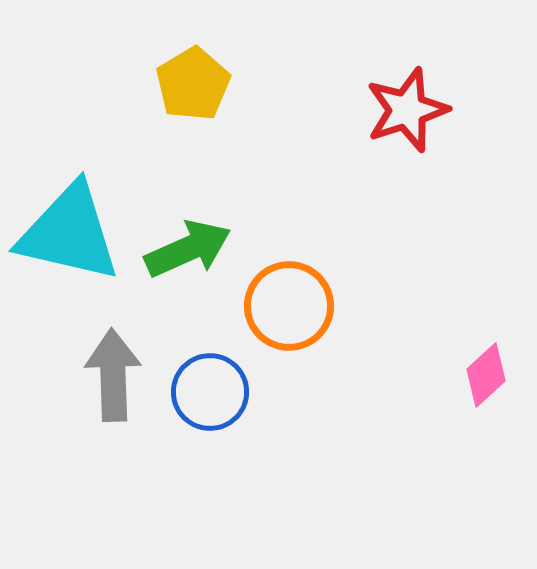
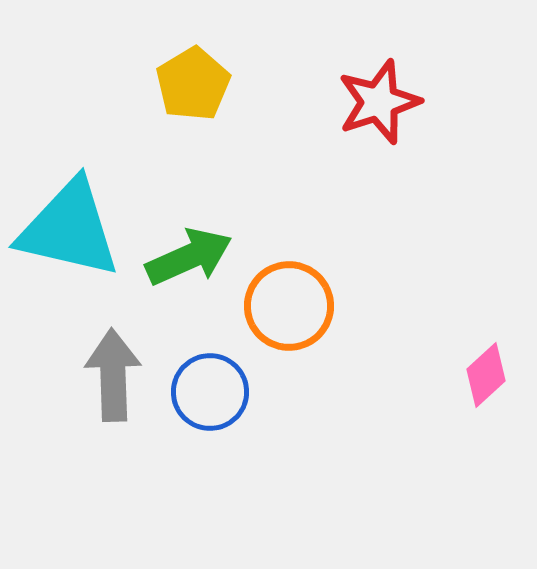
red star: moved 28 px left, 8 px up
cyan triangle: moved 4 px up
green arrow: moved 1 px right, 8 px down
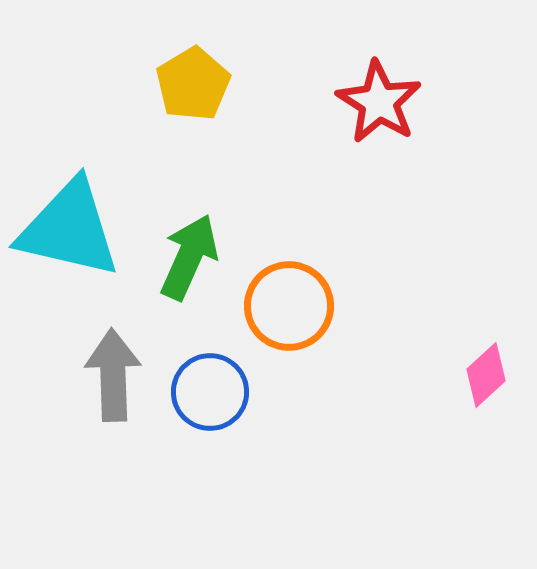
red star: rotated 22 degrees counterclockwise
green arrow: rotated 42 degrees counterclockwise
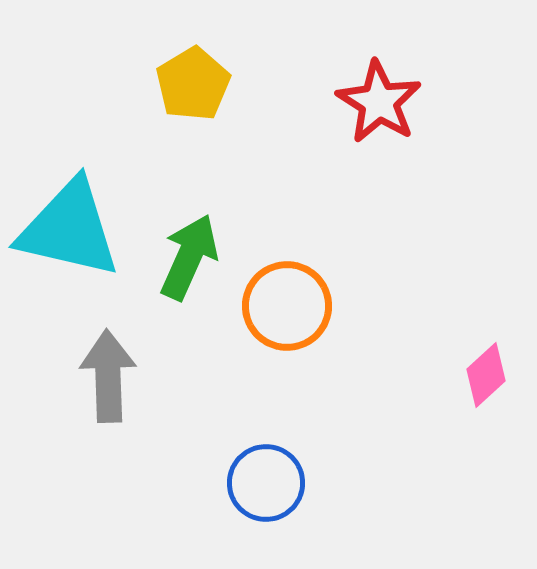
orange circle: moved 2 px left
gray arrow: moved 5 px left, 1 px down
blue circle: moved 56 px right, 91 px down
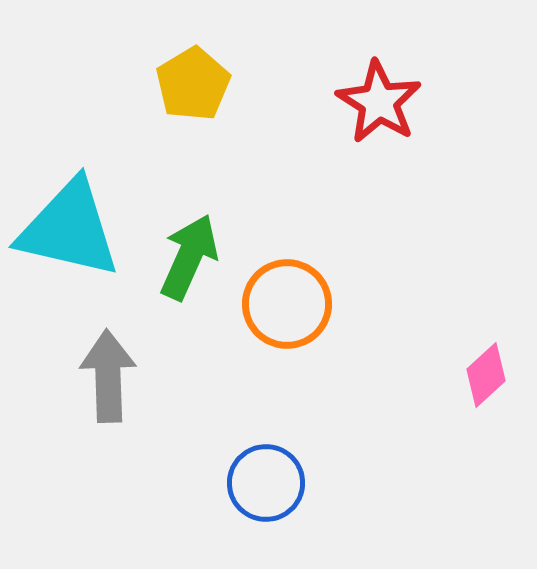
orange circle: moved 2 px up
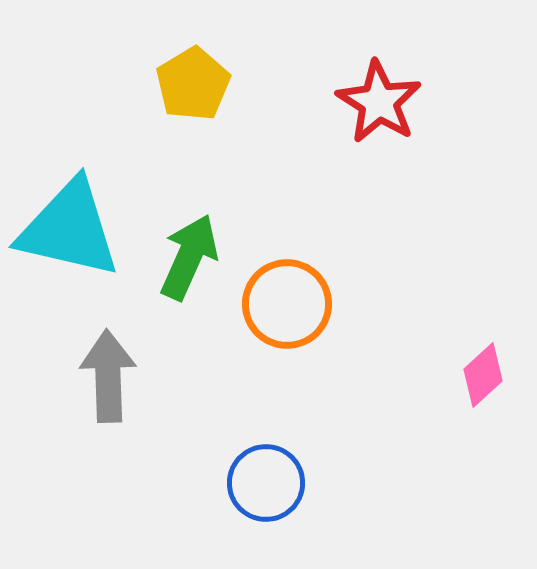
pink diamond: moved 3 px left
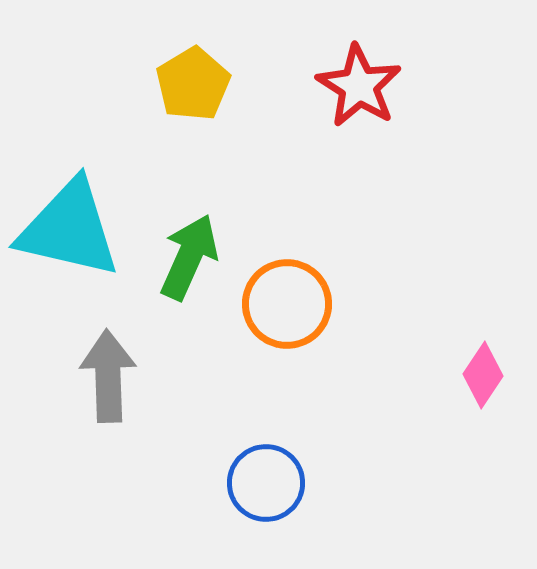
red star: moved 20 px left, 16 px up
pink diamond: rotated 14 degrees counterclockwise
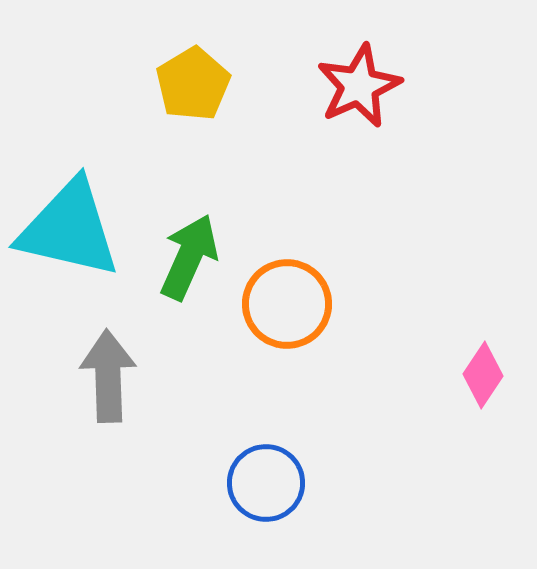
red star: rotated 16 degrees clockwise
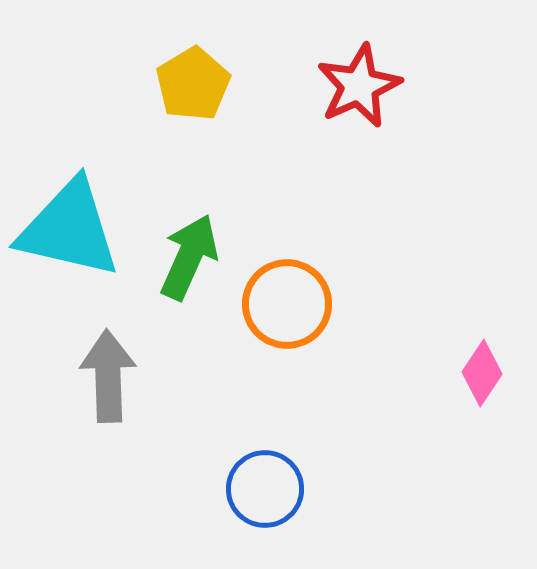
pink diamond: moved 1 px left, 2 px up
blue circle: moved 1 px left, 6 px down
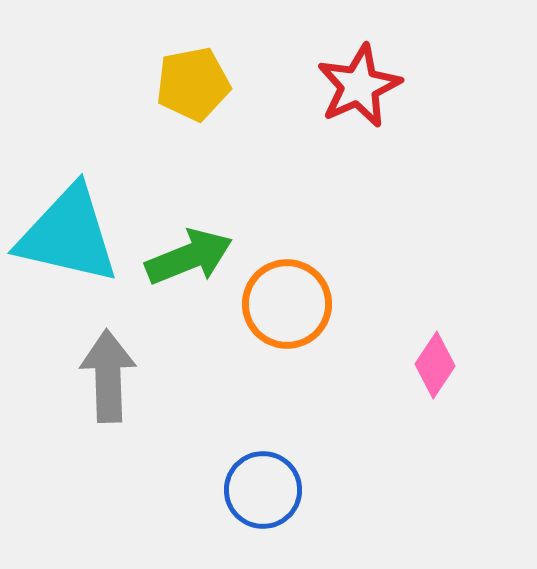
yellow pentagon: rotated 20 degrees clockwise
cyan triangle: moved 1 px left, 6 px down
green arrow: rotated 44 degrees clockwise
pink diamond: moved 47 px left, 8 px up
blue circle: moved 2 px left, 1 px down
